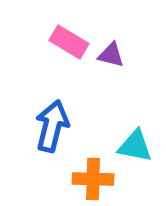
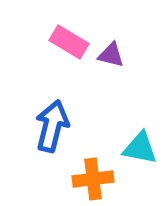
cyan triangle: moved 5 px right, 2 px down
orange cross: rotated 9 degrees counterclockwise
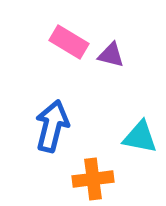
cyan triangle: moved 11 px up
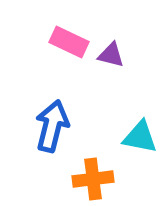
pink rectangle: rotated 6 degrees counterclockwise
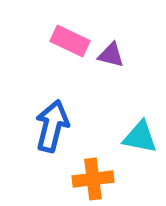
pink rectangle: moved 1 px right, 1 px up
